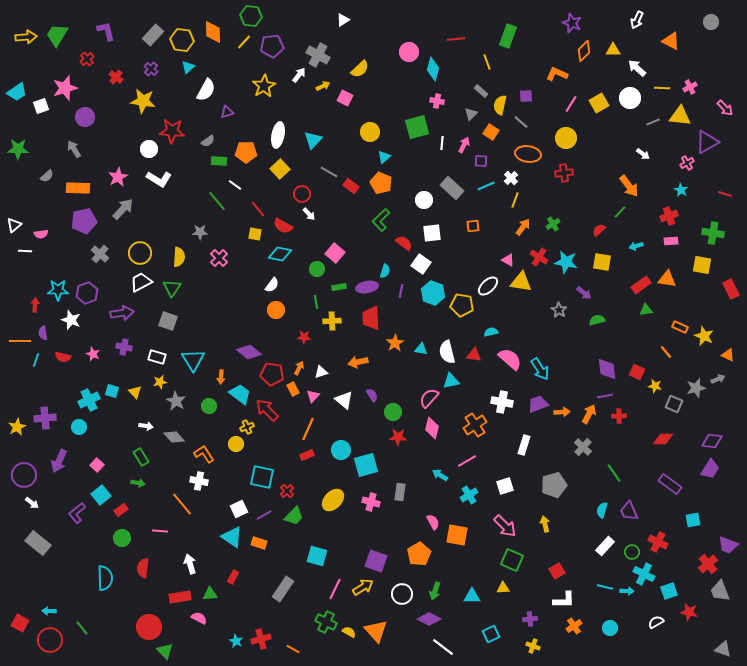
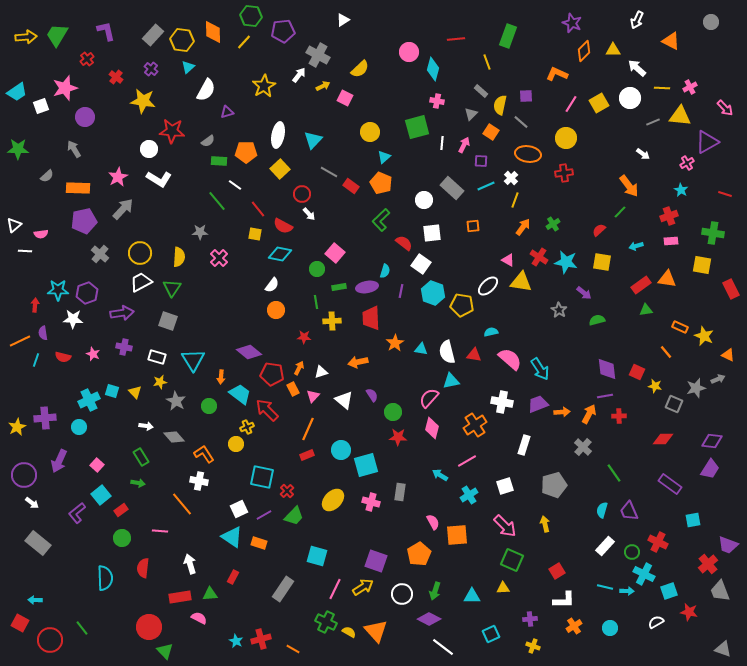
purple pentagon at (272, 46): moved 11 px right, 15 px up
white star at (71, 320): moved 2 px right, 1 px up; rotated 18 degrees counterclockwise
orange line at (20, 341): rotated 25 degrees counterclockwise
orange square at (457, 535): rotated 15 degrees counterclockwise
cyan arrow at (49, 611): moved 14 px left, 11 px up
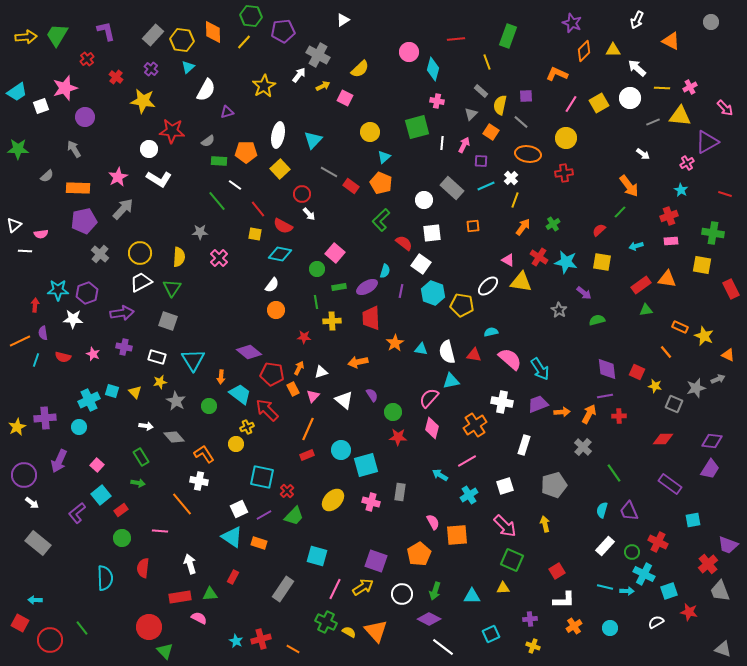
purple ellipse at (367, 287): rotated 20 degrees counterclockwise
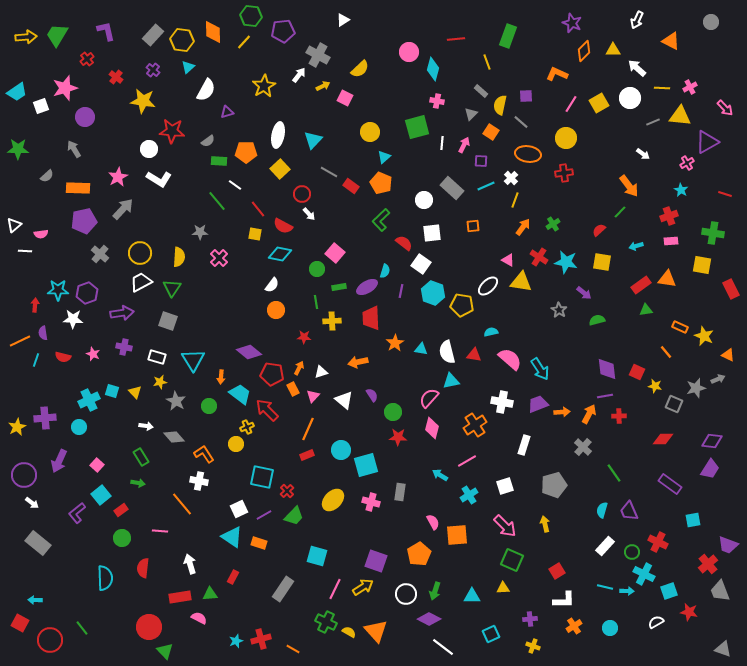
purple cross at (151, 69): moved 2 px right, 1 px down
white circle at (402, 594): moved 4 px right
cyan star at (236, 641): rotated 24 degrees clockwise
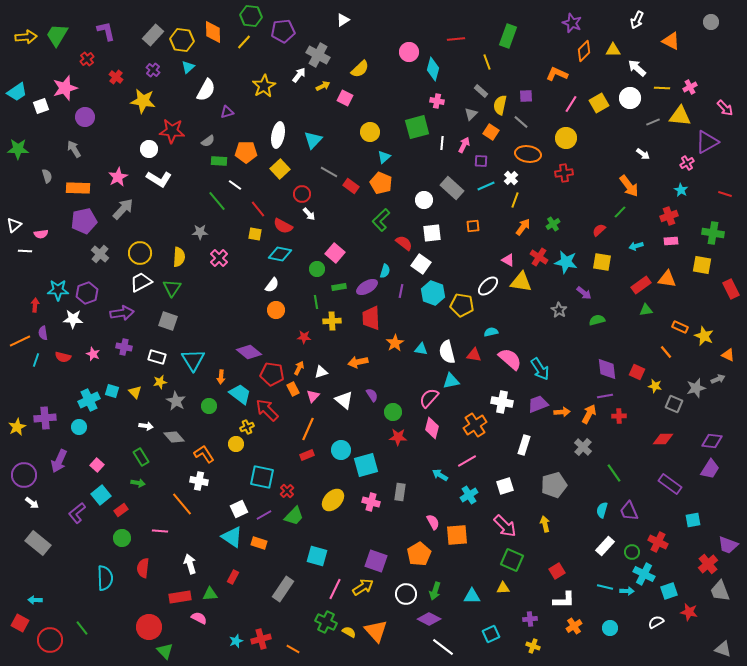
gray semicircle at (47, 176): rotated 64 degrees counterclockwise
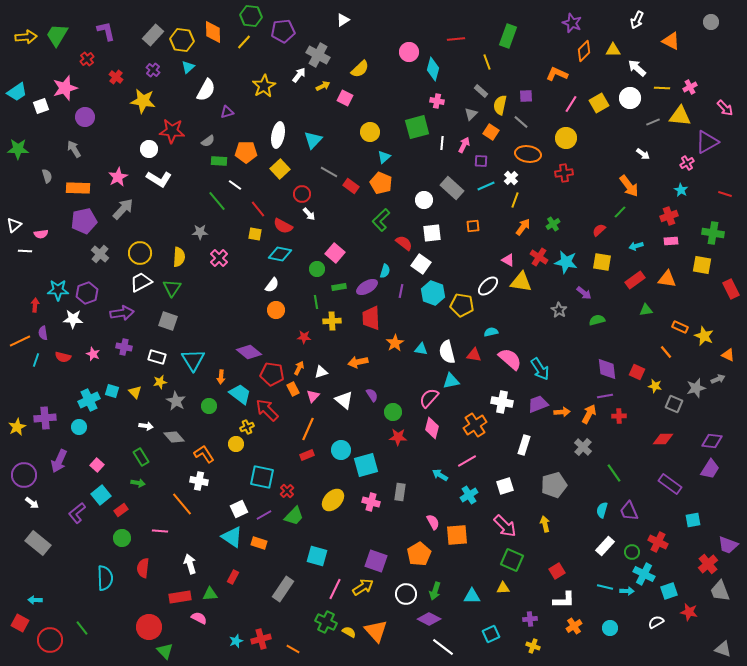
red rectangle at (641, 285): moved 6 px left, 5 px up
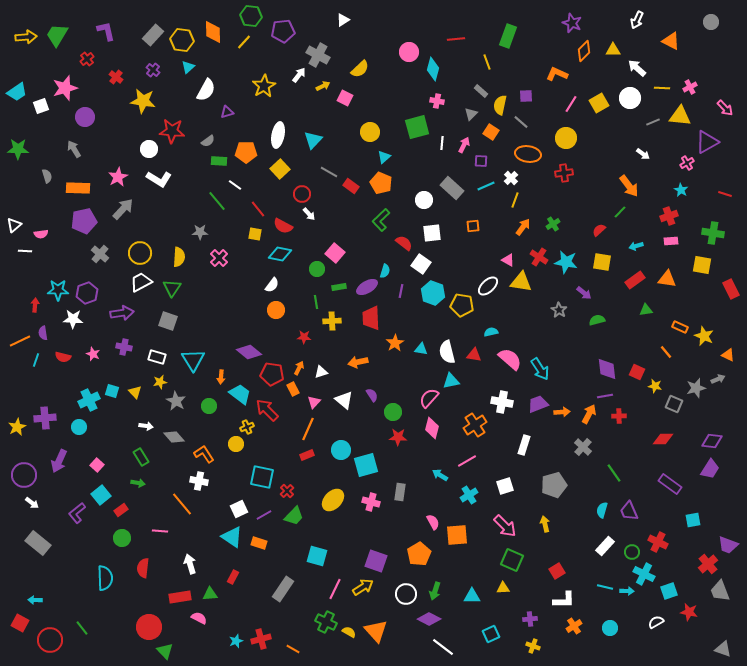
pink triangle at (313, 396): moved 1 px right, 6 px down
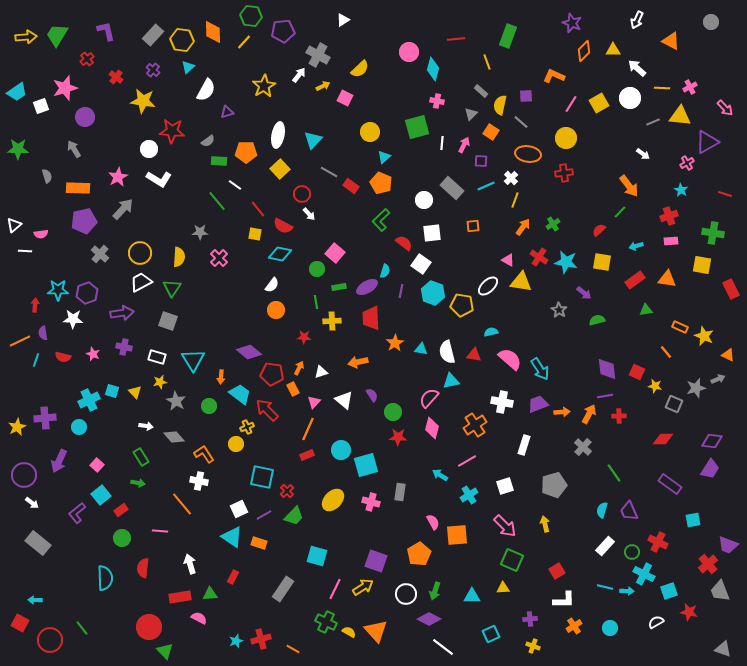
orange L-shape at (557, 74): moved 3 px left, 2 px down
